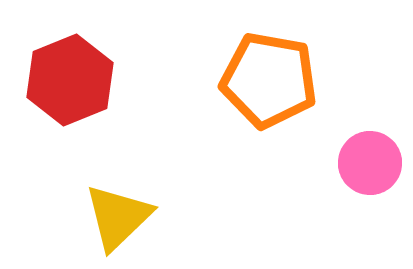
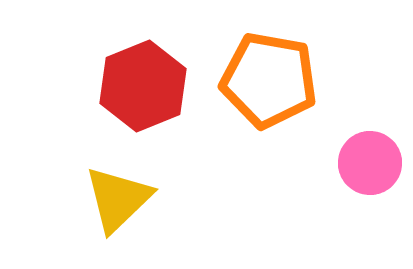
red hexagon: moved 73 px right, 6 px down
yellow triangle: moved 18 px up
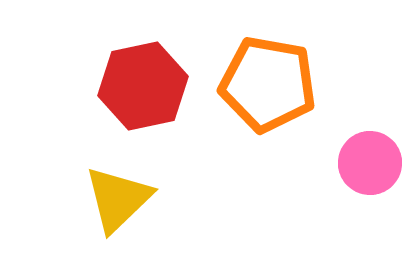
orange pentagon: moved 1 px left, 4 px down
red hexagon: rotated 10 degrees clockwise
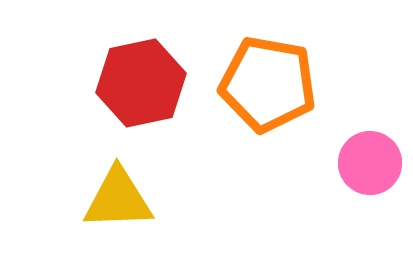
red hexagon: moved 2 px left, 3 px up
yellow triangle: rotated 42 degrees clockwise
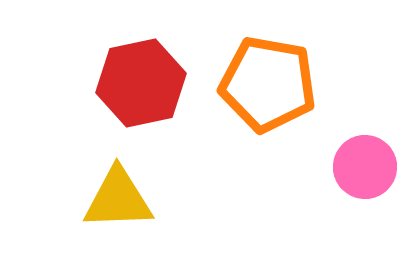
pink circle: moved 5 px left, 4 px down
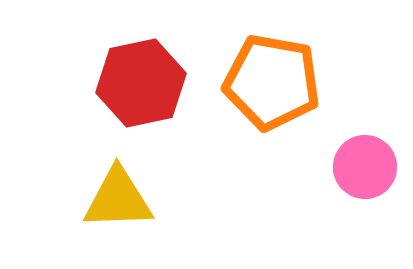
orange pentagon: moved 4 px right, 2 px up
